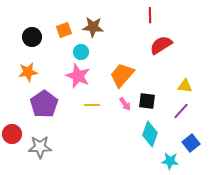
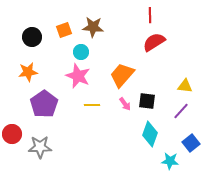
red semicircle: moved 7 px left, 3 px up
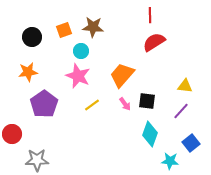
cyan circle: moved 1 px up
yellow line: rotated 35 degrees counterclockwise
gray star: moved 3 px left, 13 px down
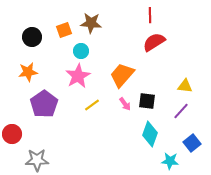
brown star: moved 2 px left, 4 px up
pink star: rotated 20 degrees clockwise
blue square: moved 1 px right
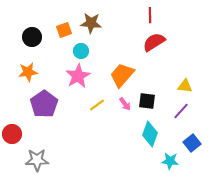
yellow line: moved 5 px right
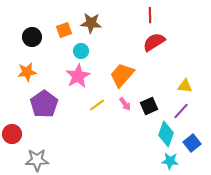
orange star: moved 1 px left
black square: moved 2 px right, 5 px down; rotated 30 degrees counterclockwise
cyan diamond: moved 16 px right
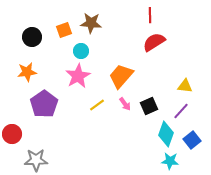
orange trapezoid: moved 1 px left, 1 px down
blue square: moved 3 px up
gray star: moved 1 px left
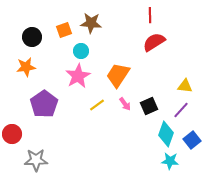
orange star: moved 1 px left, 5 px up
orange trapezoid: moved 3 px left, 1 px up; rotated 8 degrees counterclockwise
purple line: moved 1 px up
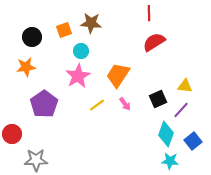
red line: moved 1 px left, 2 px up
black square: moved 9 px right, 7 px up
blue square: moved 1 px right, 1 px down
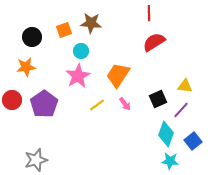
red circle: moved 34 px up
gray star: rotated 15 degrees counterclockwise
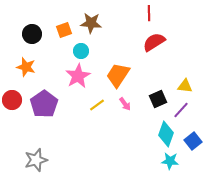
black circle: moved 3 px up
orange star: rotated 24 degrees clockwise
